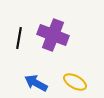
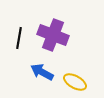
blue arrow: moved 6 px right, 11 px up
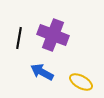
yellow ellipse: moved 6 px right
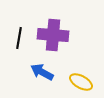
purple cross: rotated 16 degrees counterclockwise
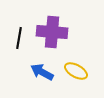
purple cross: moved 1 px left, 3 px up
yellow ellipse: moved 5 px left, 11 px up
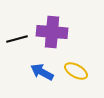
black line: moved 2 px left, 1 px down; rotated 65 degrees clockwise
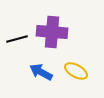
blue arrow: moved 1 px left
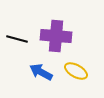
purple cross: moved 4 px right, 4 px down
black line: rotated 30 degrees clockwise
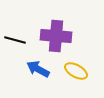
black line: moved 2 px left, 1 px down
blue arrow: moved 3 px left, 3 px up
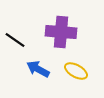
purple cross: moved 5 px right, 4 px up
black line: rotated 20 degrees clockwise
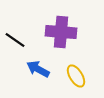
yellow ellipse: moved 5 px down; rotated 30 degrees clockwise
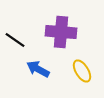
yellow ellipse: moved 6 px right, 5 px up
